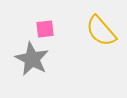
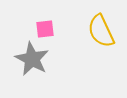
yellow semicircle: rotated 16 degrees clockwise
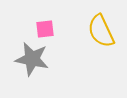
gray star: rotated 16 degrees counterclockwise
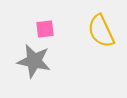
gray star: moved 2 px right, 2 px down
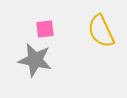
gray star: moved 1 px right, 1 px up
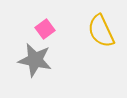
pink square: rotated 30 degrees counterclockwise
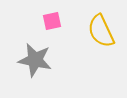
pink square: moved 7 px right, 8 px up; rotated 24 degrees clockwise
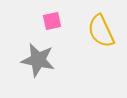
gray star: moved 3 px right
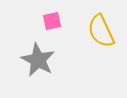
gray star: rotated 16 degrees clockwise
